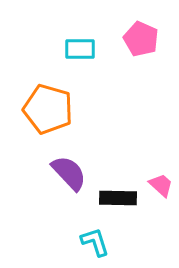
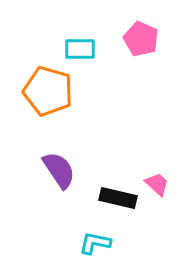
orange pentagon: moved 18 px up
purple semicircle: moved 10 px left, 3 px up; rotated 9 degrees clockwise
pink trapezoid: moved 4 px left, 1 px up
black rectangle: rotated 12 degrees clockwise
cyan L-shape: moved 1 px down; rotated 60 degrees counterclockwise
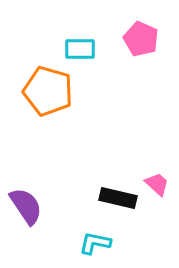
purple semicircle: moved 33 px left, 36 px down
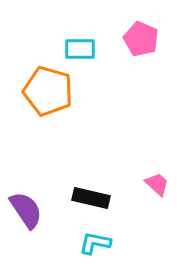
black rectangle: moved 27 px left
purple semicircle: moved 4 px down
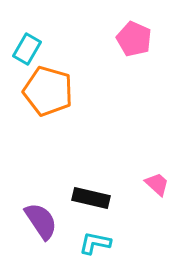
pink pentagon: moved 7 px left
cyan rectangle: moved 53 px left; rotated 60 degrees counterclockwise
purple semicircle: moved 15 px right, 11 px down
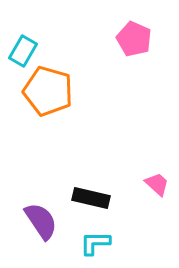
cyan rectangle: moved 4 px left, 2 px down
cyan L-shape: rotated 12 degrees counterclockwise
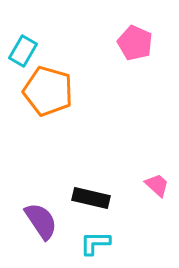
pink pentagon: moved 1 px right, 4 px down
pink trapezoid: moved 1 px down
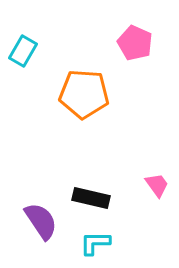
orange pentagon: moved 36 px right, 3 px down; rotated 12 degrees counterclockwise
pink trapezoid: rotated 12 degrees clockwise
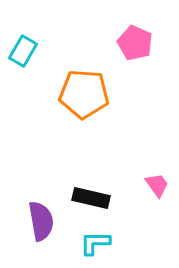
purple semicircle: rotated 24 degrees clockwise
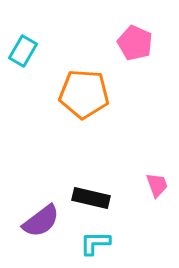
pink trapezoid: rotated 16 degrees clockwise
purple semicircle: rotated 63 degrees clockwise
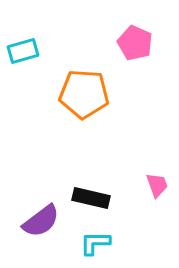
cyan rectangle: rotated 44 degrees clockwise
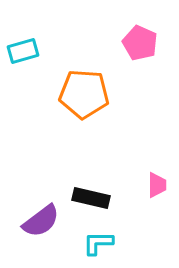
pink pentagon: moved 5 px right
pink trapezoid: rotated 20 degrees clockwise
cyan L-shape: moved 3 px right
